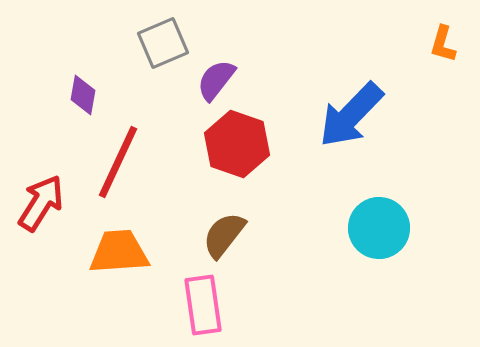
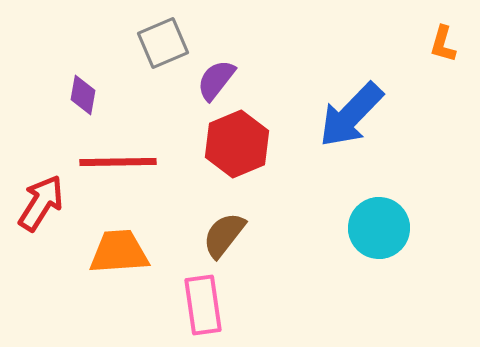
red hexagon: rotated 18 degrees clockwise
red line: rotated 64 degrees clockwise
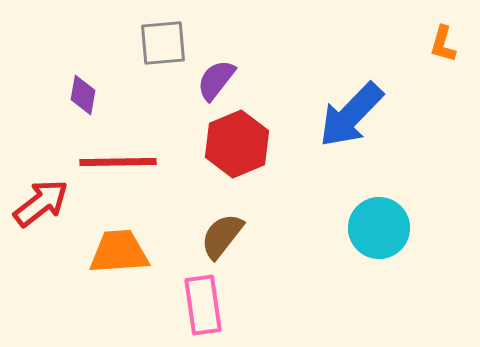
gray square: rotated 18 degrees clockwise
red arrow: rotated 20 degrees clockwise
brown semicircle: moved 2 px left, 1 px down
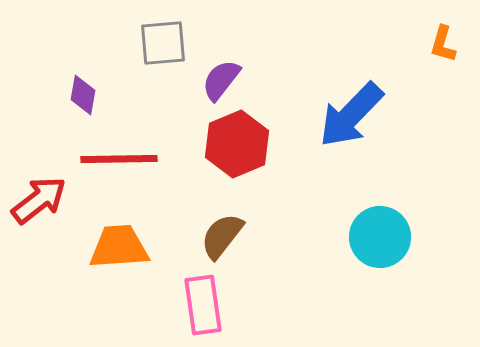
purple semicircle: moved 5 px right
red line: moved 1 px right, 3 px up
red arrow: moved 2 px left, 3 px up
cyan circle: moved 1 px right, 9 px down
orange trapezoid: moved 5 px up
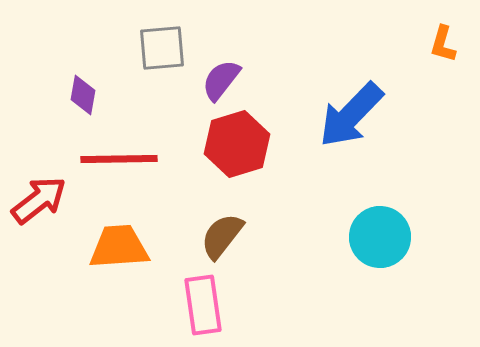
gray square: moved 1 px left, 5 px down
red hexagon: rotated 6 degrees clockwise
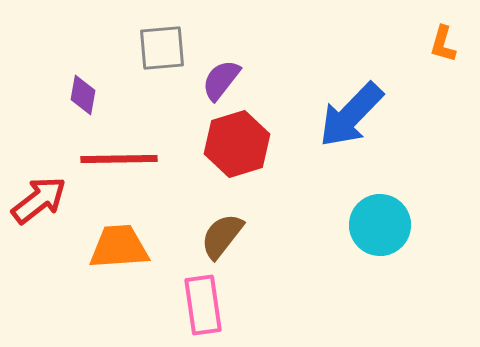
cyan circle: moved 12 px up
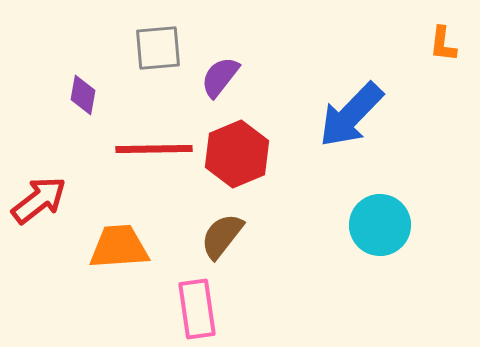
orange L-shape: rotated 9 degrees counterclockwise
gray square: moved 4 px left
purple semicircle: moved 1 px left, 3 px up
red hexagon: moved 10 px down; rotated 6 degrees counterclockwise
red line: moved 35 px right, 10 px up
pink rectangle: moved 6 px left, 4 px down
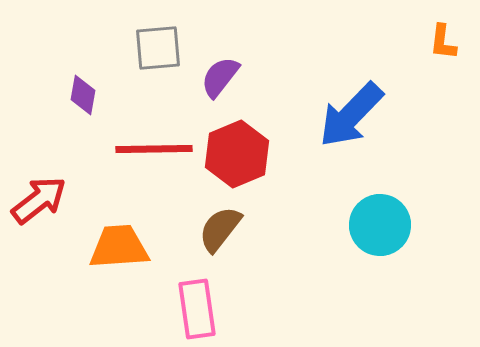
orange L-shape: moved 2 px up
brown semicircle: moved 2 px left, 7 px up
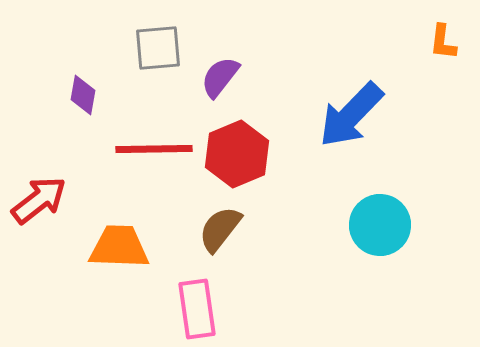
orange trapezoid: rotated 6 degrees clockwise
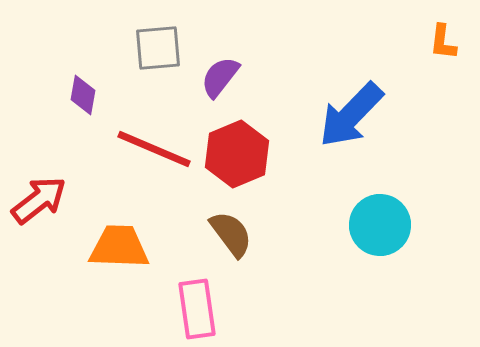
red line: rotated 24 degrees clockwise
brown semicircle: moved 11 px right, 5 px down; rotated 105 degrees clockwise
